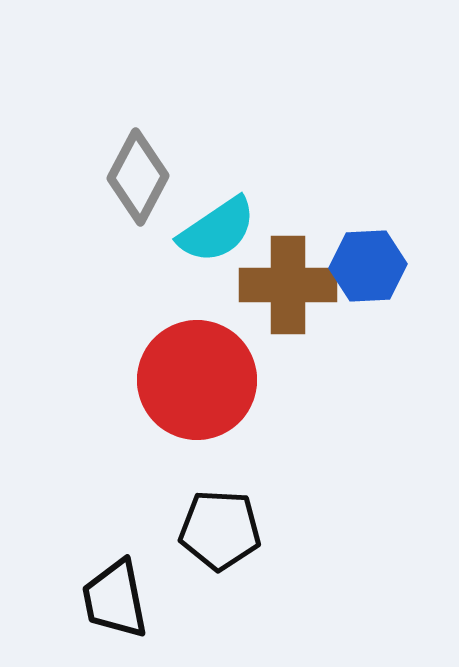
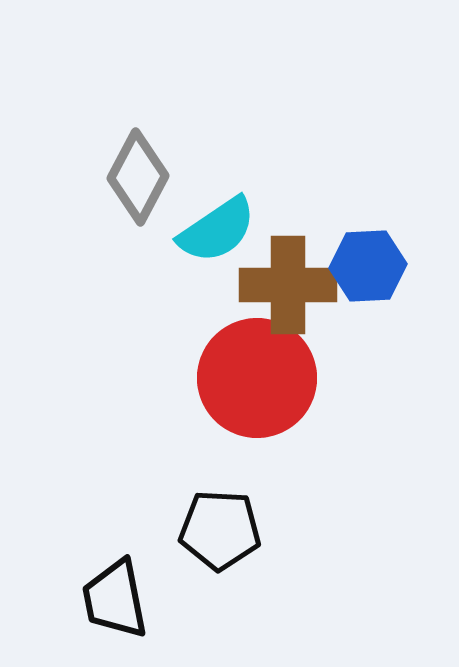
red circle: moved 60 px right, 2 px up
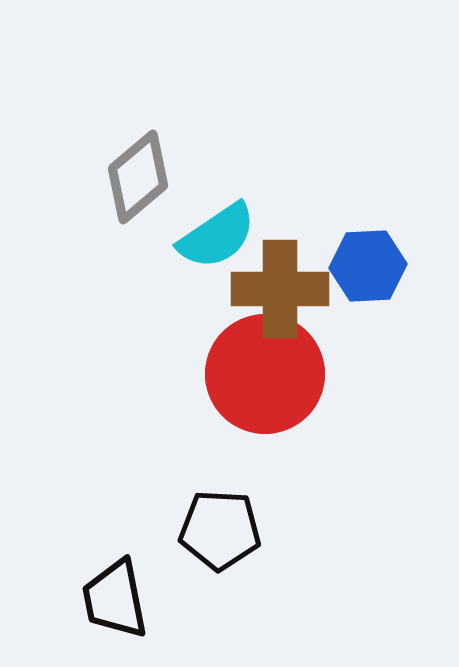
gray diamond: rotated 22 degrees clockwise
cyan semicircle: moved 6 px down
brown cross: moved 8 px left, 4 px down
red circle: moved 8 px right, 4 px up
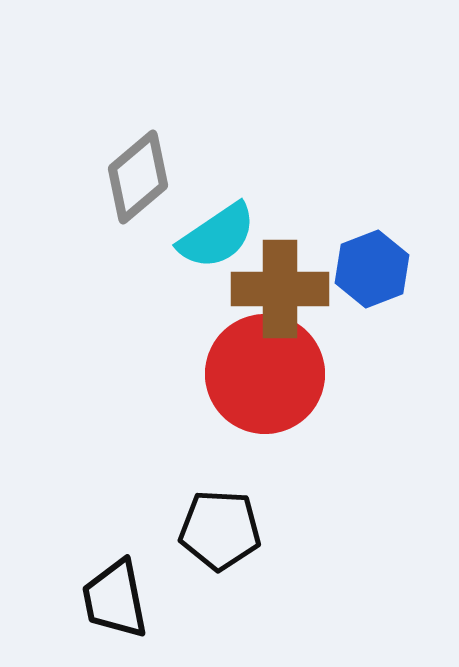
blue hexagon: moved 4 px right, 3 px down; rotated 18 degrees counterclockwise
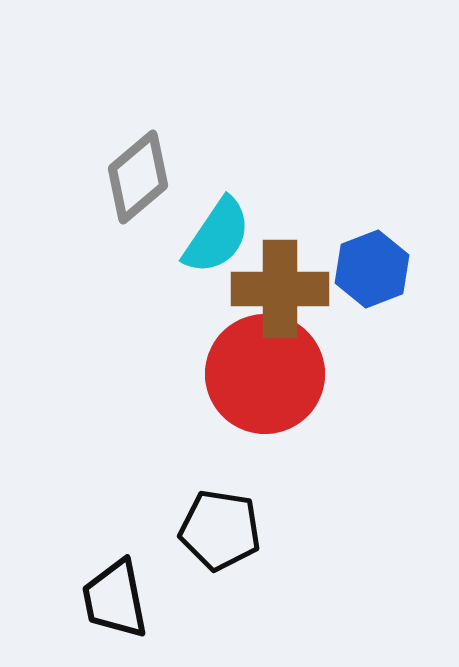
cyan semicircle: rotated 22 degrees counterclockwise
black pentagon: rotated 6 degrees clockwise
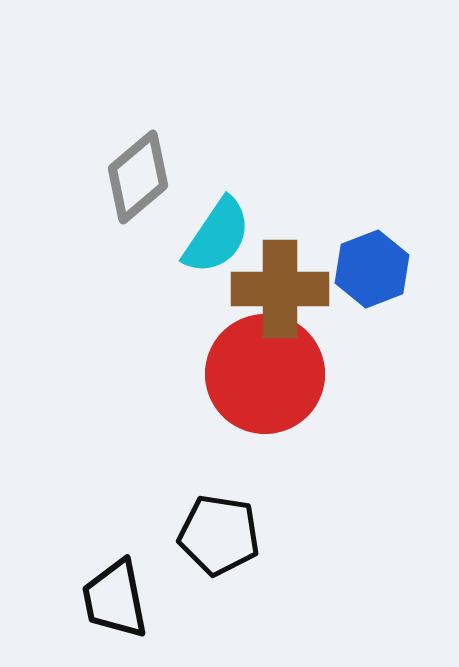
black pentagon: moved 1 px left, 5 px down
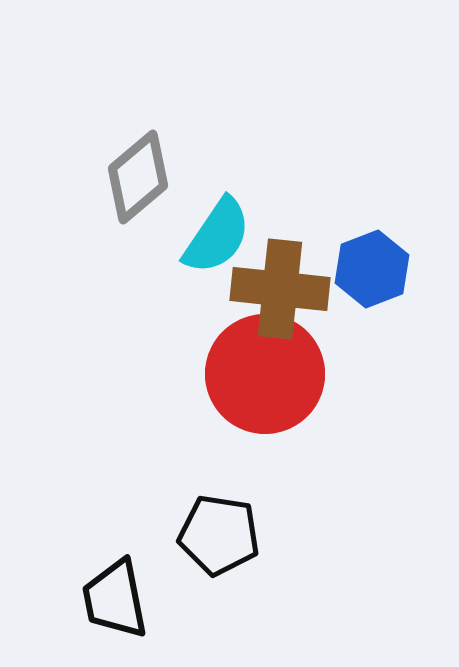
brown cross: rotated 6 degrees clockwise
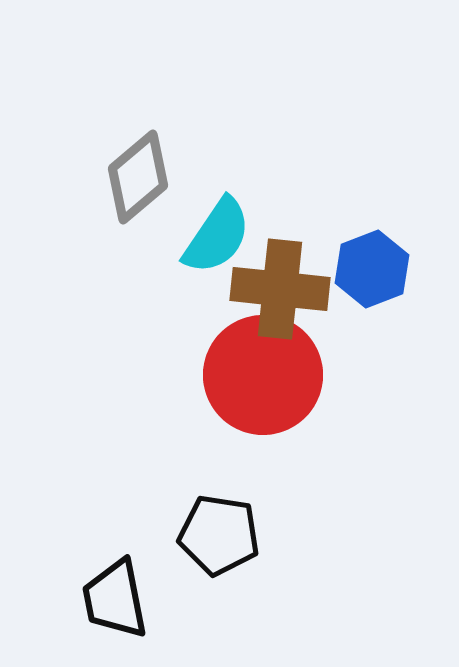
red circle: moved 2 px left, 1 px down
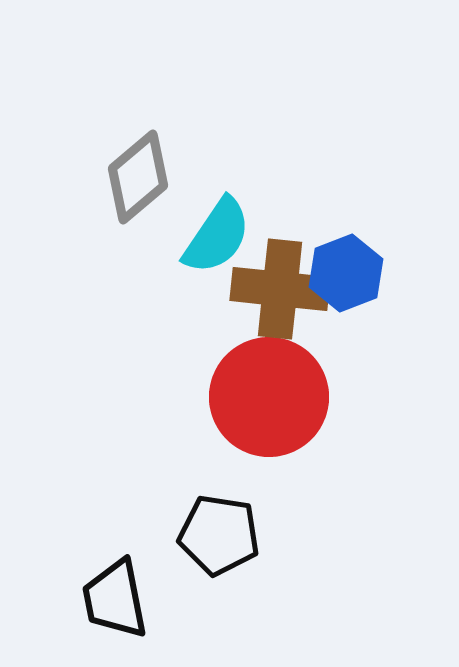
blue hexagon: moved 26 px left, 4 px down
red circle: moved 6 px right, 22 px down
